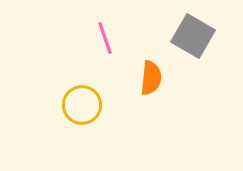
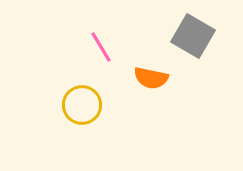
pink line: moved 4 px left, 9 px down; rotated 12 degrees counterclockwise
orange semicircle: rotated 96 degrees clockwise
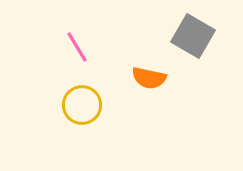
pink line: moved 24 px left
orange semicircle: moved 2 px left
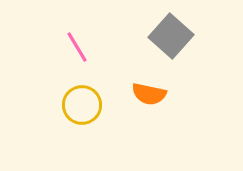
gray square: moved 22 px left; rotated 12 degrees clockwise
orange semicircle: moved 16 px down
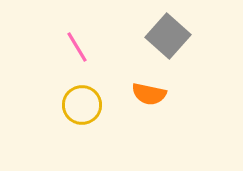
gray square: moved 3 px left
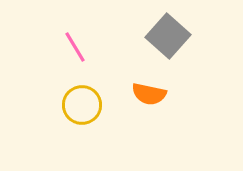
pink line: moved 2 px left
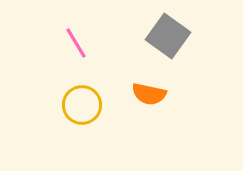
gray square: rotated 6 degrees counterclockwise
pink line: moved 1 px right, 4 px up
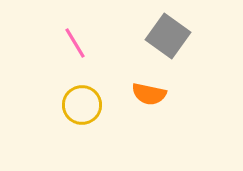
pink line: moved 1 px left
